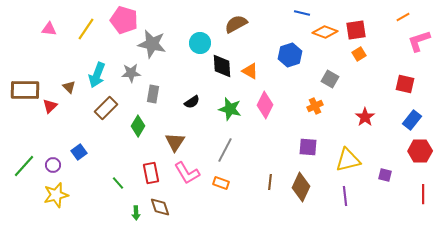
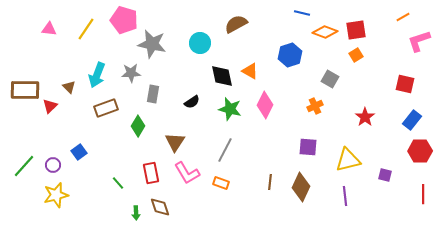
orange square at (359, 54): moved 3 px left, 1 px down
black diamond at (222, 66): moved 10 px down; rotated 10 degrees counterclockwise
brown rectangle at (106, 108): rotated 25 degrees clockwise
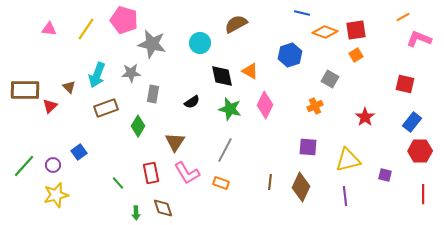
pink L-shape at (419, 41): moved 2 px up; rotated 40 degrees clockwise
blue rectangle at (412, 120): moved 2 px down
brown diamond at (160, 207): moved 3 px right, 1 px down
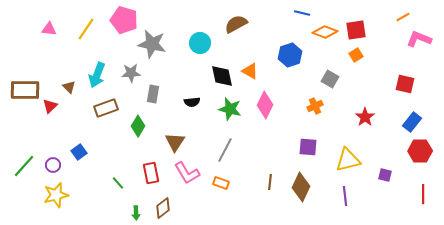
black semicircle at (192, 102): rotated 28 degrees clockwise
brown diamond at (163, 208): rotated 70 degrees clockwise
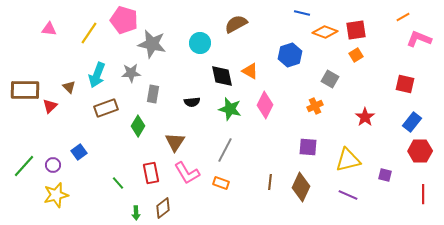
yellow line at (86, 29): moved 3 px right, 4 px down
purple line at (345, 196): moved 3 px right, 1 px up; rotated 60 degrees counterclockwise
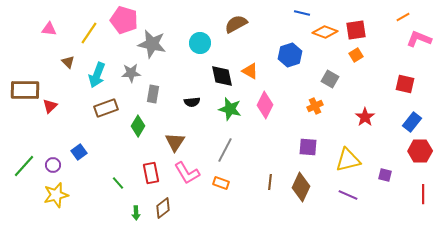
brown triangle at (69, 87): moved 1 px left, 25 px up
